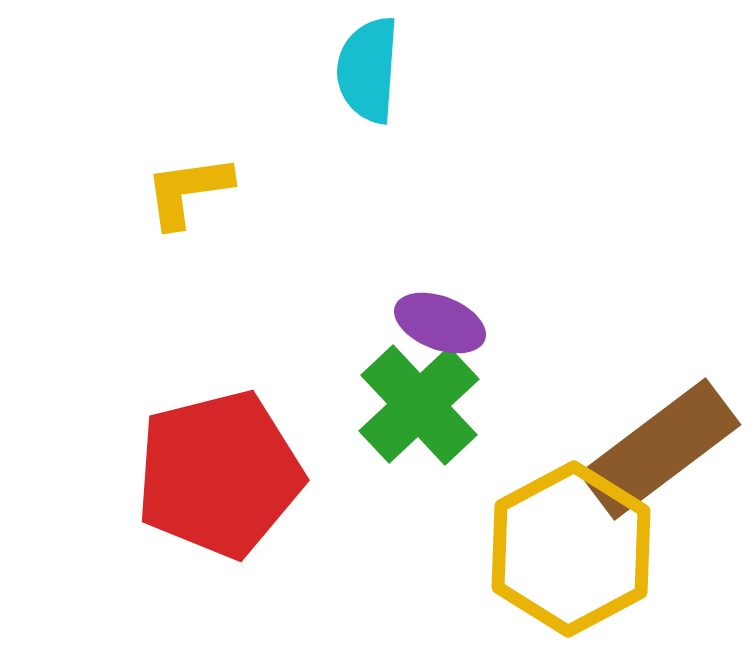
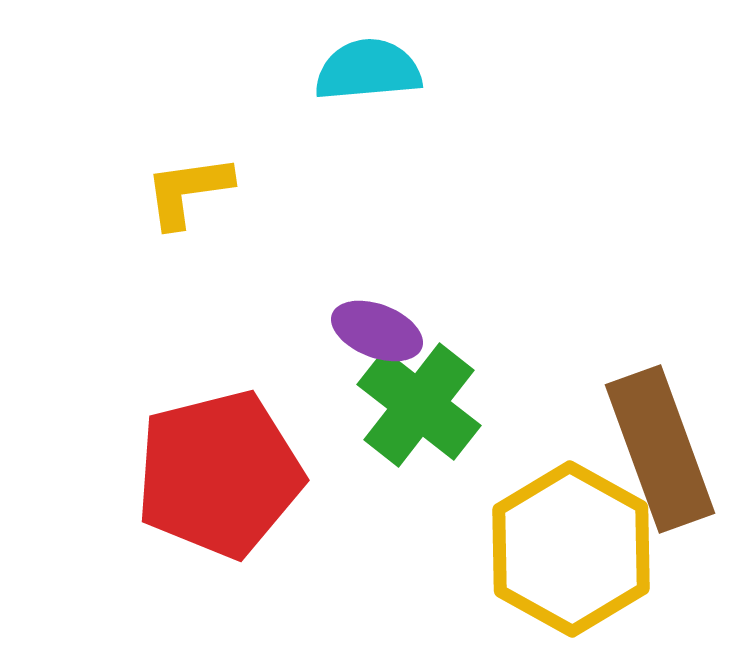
cyan semicircle: rotated 81 degrees clockwise
purple ellipse: moved 63 px left, 8 px down
green cross: rotated 9 degrees counterclockwise
brown rectangle: rotated 73 degrees counterclockwise
yellow hexagon: rotated 3 degrees counterclockwise
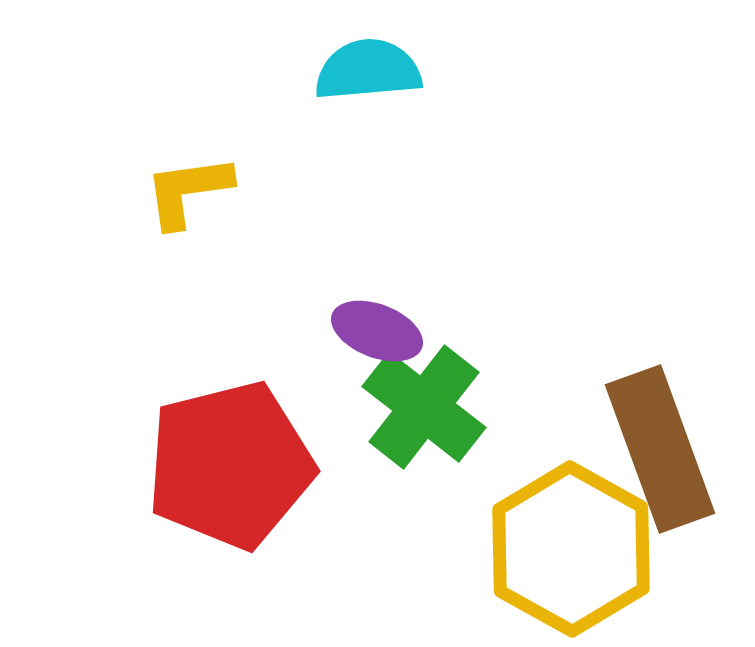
green cross: moved 5 px right, 2 px down
red pentagon: moved 11 px right, 9 px up
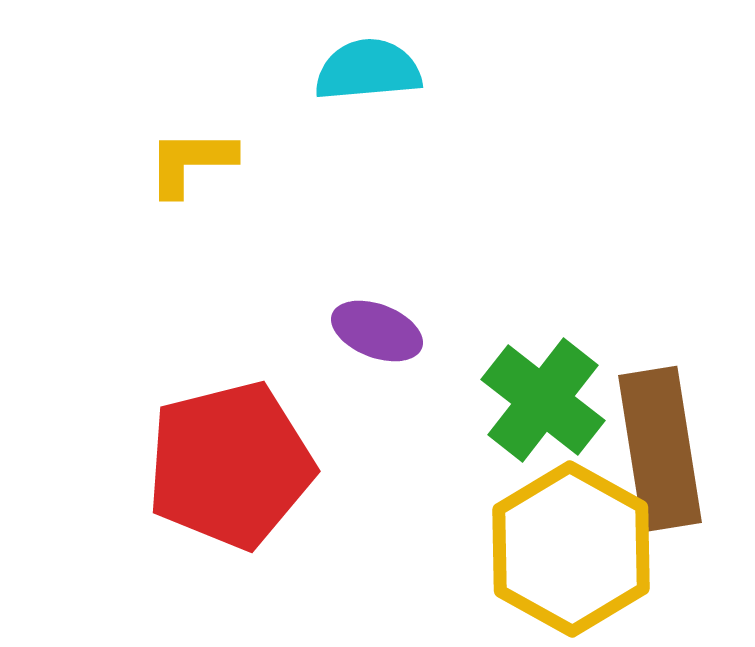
yellow L-shape: moved 3 px right, 29 px up; rotated 8 degrees clockwise
green cross: moved 119 px right, 7 px up
brown rectangle: rotated 11 degrees clockwise
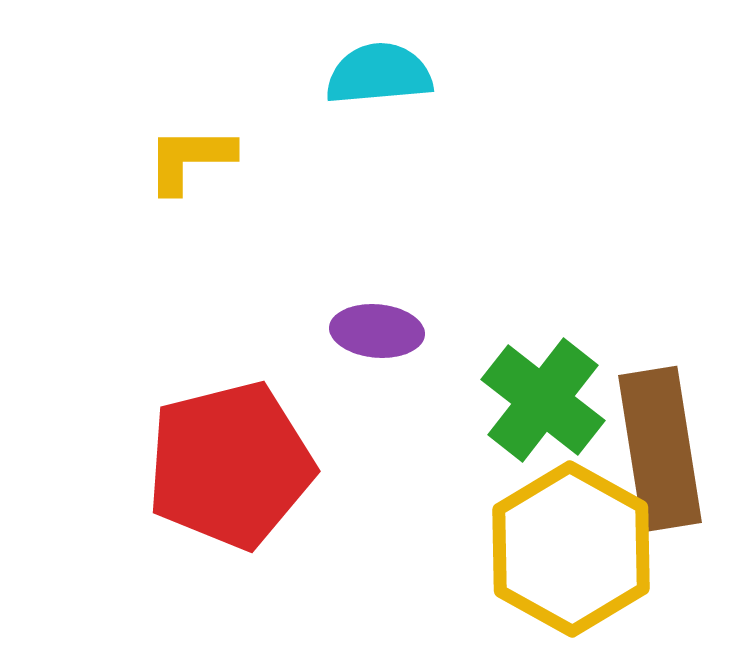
cyan semicircle: moved 11 px right, 4 px down
yellow L-shape: moved 1 px left, 3 px up
purple ellipse: rotated 16 degrees counterclockwise
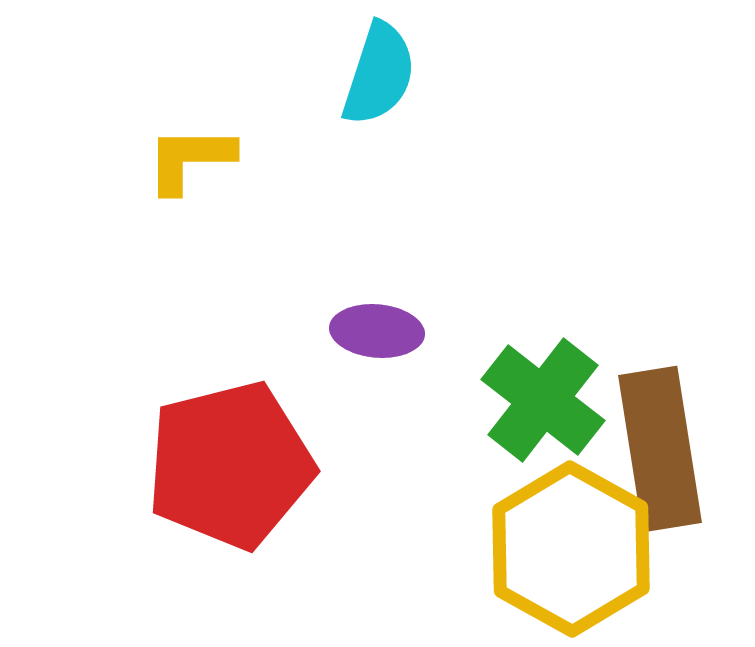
cyan semicircle: rotated 113 degrees clockwise
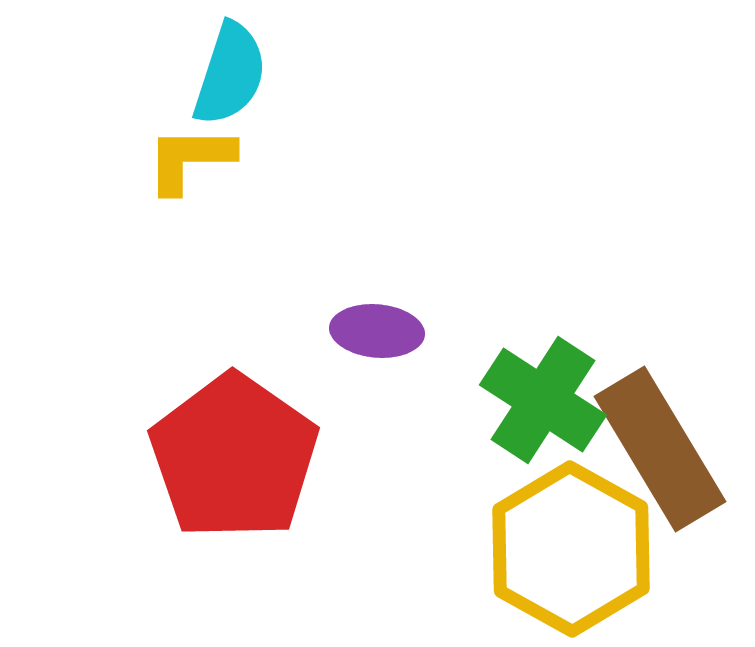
cyan semicircle: moved 149 px left
green cross: rotated 5 degrees counterclockwise
brown rectangle: rotated 22 degrees counterclockwise
red pentagon: moved 4 px right, 8 px up; rotated 23 degrees counterclockwise
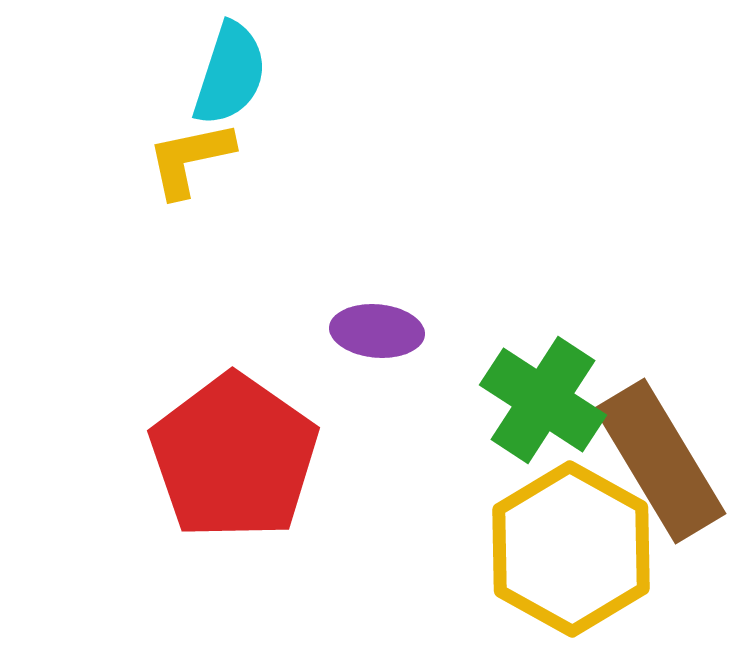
yellow L-shape: rotated 12 degrees counterclockwise
brown rectangle: moved 12 px down
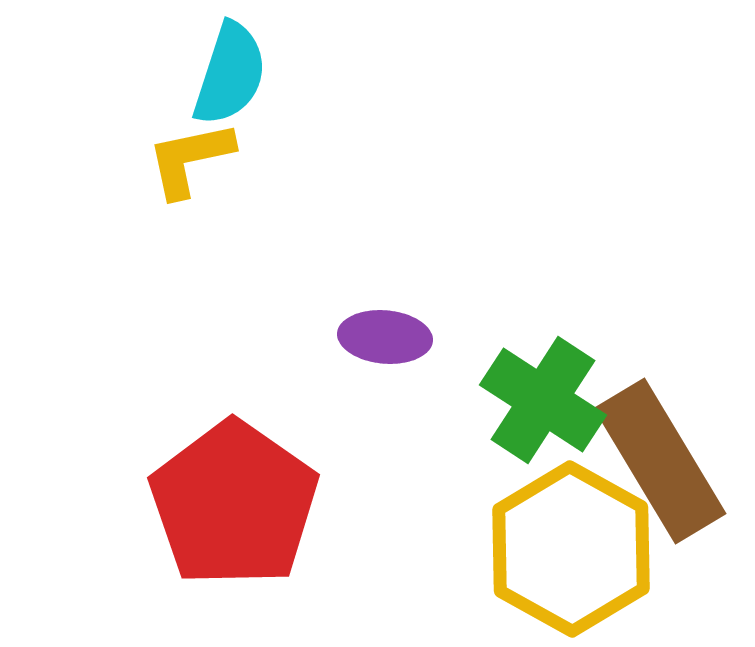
purple ellipse: moved 8 px right, 6 px down
red pentagon: moved 47 px down
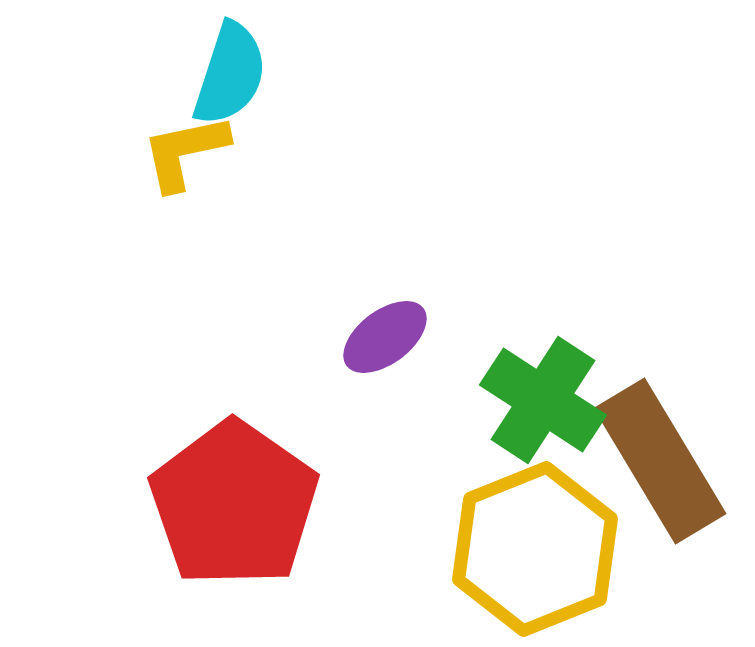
yellow L-shape: moved 5 px left, 7 px up
purple ellipse: rotated 42 degrees counterclockwise
yellow hexagon: moved 36 px left; rotated 9 degrees clockwise
